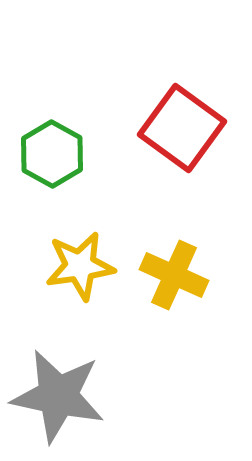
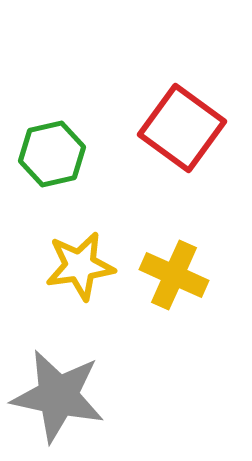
green hexagon: rotated 18 degrees clockwise
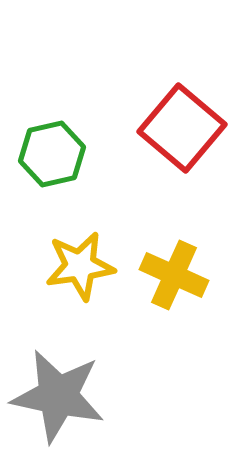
red square: rotated 4 degrees clockwise
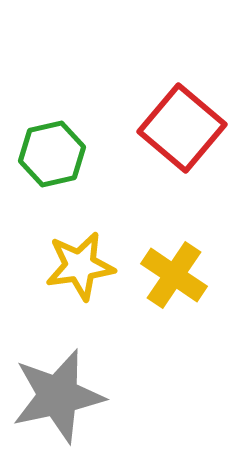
yellow cross: rotated 10 degrees clockwise
gray star: rotated 24 degrees counterclockwise
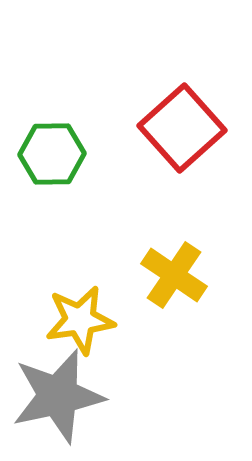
red square: rotated 8 degrees clockwise
green hexagon: rotated 12 degrees clockwise
yellow star: moved 54 px down
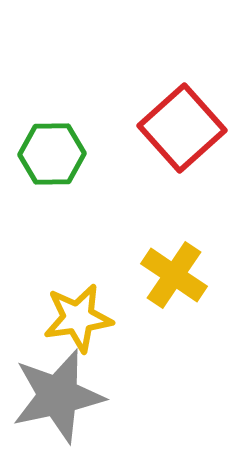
yellow star: moved 2 px left, 2 px up
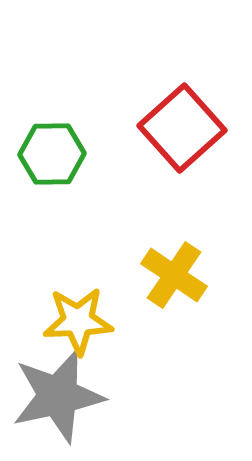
yellow star: moved 3 px down; rotated 6 degrees clockwise
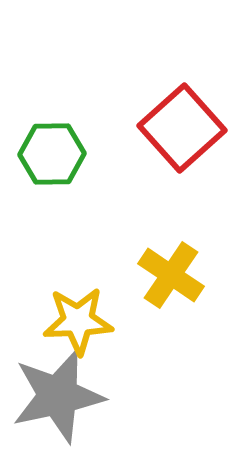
yellow cross: moved 3 px left
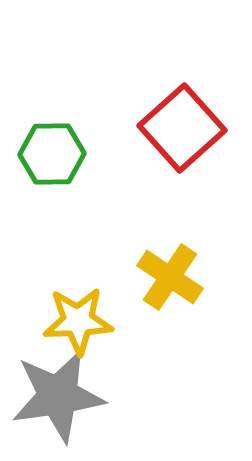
yellow cross: moved 1 px left, 2 px down
gray star: rotated 4 degrees clockwise
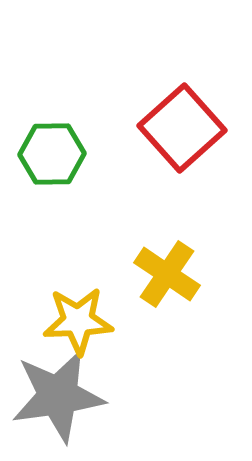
yellow cross: moved 3 px left, 3 px up
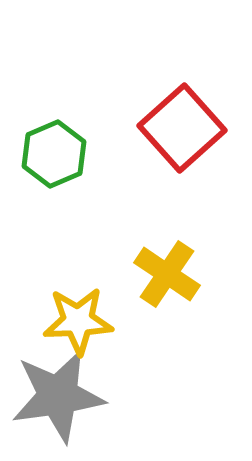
green hexagon: moved 2 px right; rotated 22 degrees counterclockwise
